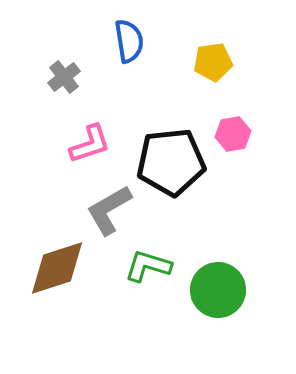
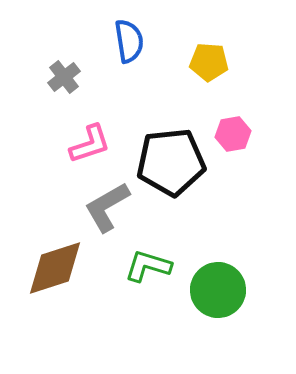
yellow pentagon: moved 4 px left; rotated 12 degrees clockwise
gray L-shape: moved 2 px left, 3 px up
brown diamond: moved 2 px left
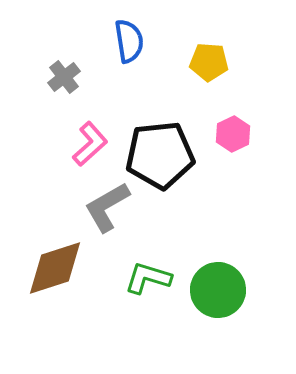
pink hexagon: rotated 16 degrees counterclockwise
pink L-shape: rotated 24 degrees counterclockwise
black pentagon: moved 11 px left, 7 px up
green L-shape: moved 12 px down
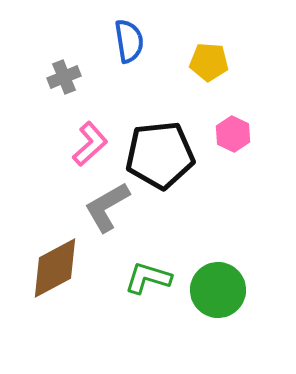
gray cross: rotated 16 degrees clockwise
pink hexagon: rotated 8 degrees counterclockwise
brown diamond: rotated 10 degrees counterclockwise
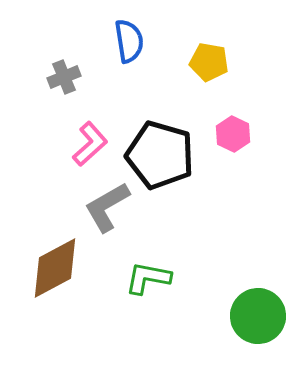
yellow pentagon: rotated 6 degrees clockwise
black pentagon: rotated 22 degrees clockwise
green L-shape: rotated 6 degrees counterclockwise
green circle: moved 40 px right, 26 px down
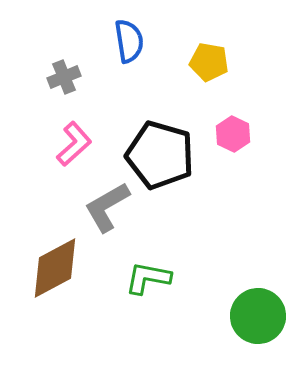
pink L-shape: moved 16 px left
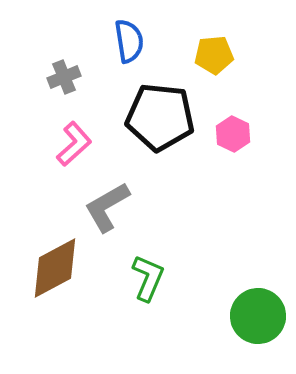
yellow pentagon: moved 5 px right, 7 px up; rotated 15 degrees counterclockwise
black pentagon: moved 38 px up; rotated 10 degrees counterclockwise
green L-shape: rotated 102 degrees clockwise
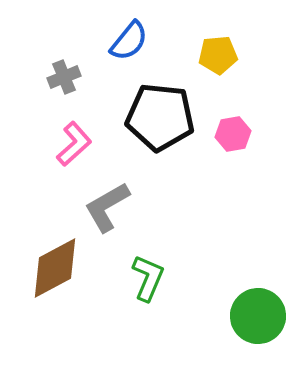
blue semicircle: rotated 48 degrees clockwise
yellow pentagon: moved 4 px right
pink hexagon: rotated 24 degrees clockwise
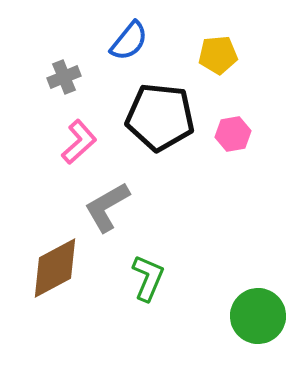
pink L-shape: moved 5 px right, 2 px up
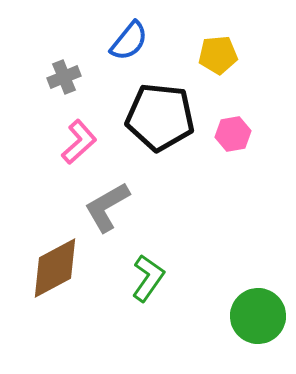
green L-shape: rotated 12 degrees clockwise
